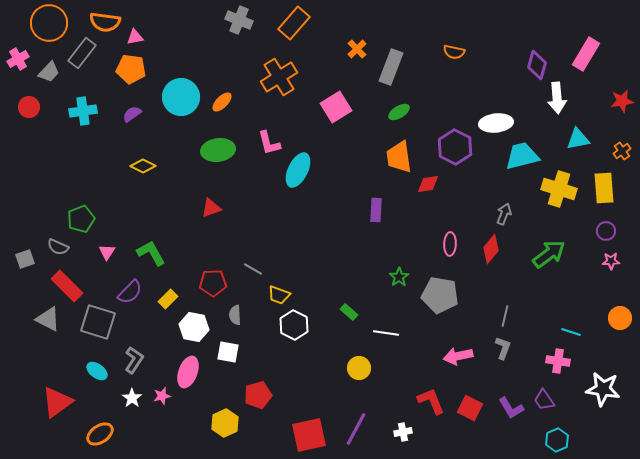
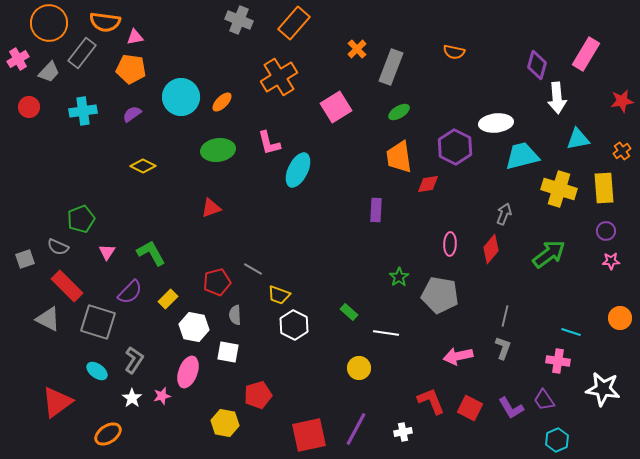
red pentagon at (213, 283): moved 4 px right, 1 px up; rotated 12 degrees counterclockwise
yellow hexagon at (225, 423): rotated 24 degrees counterclockwise
orange ellipse at (100, 434): moved 8 px right
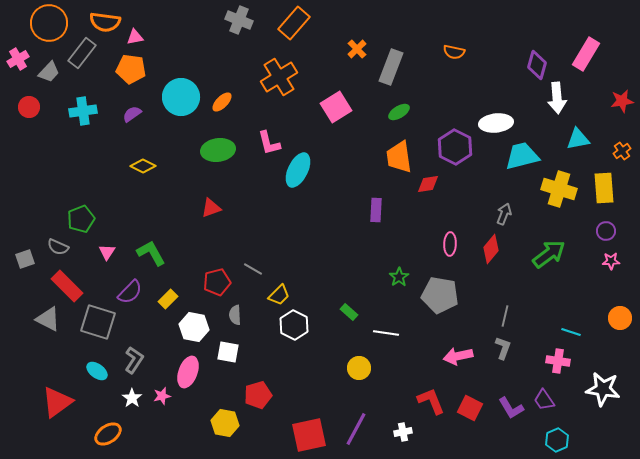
yellow trapezoid at (279, 295): rotated 65 degrees counterclockwise
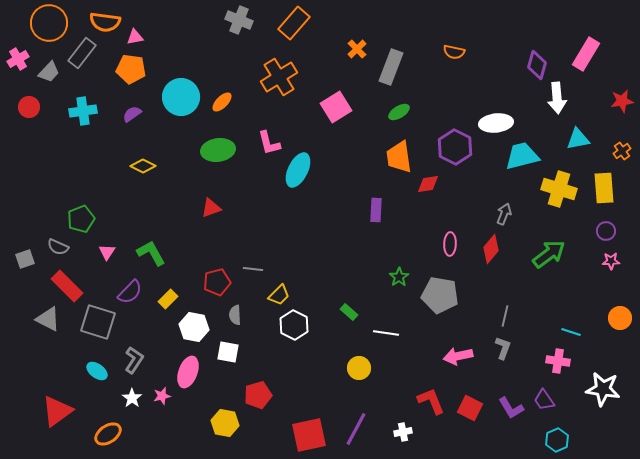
gray line at (253, 269): rotated 24 degrees counterclockwise
red triangle at (57, 402): moved 9 px down
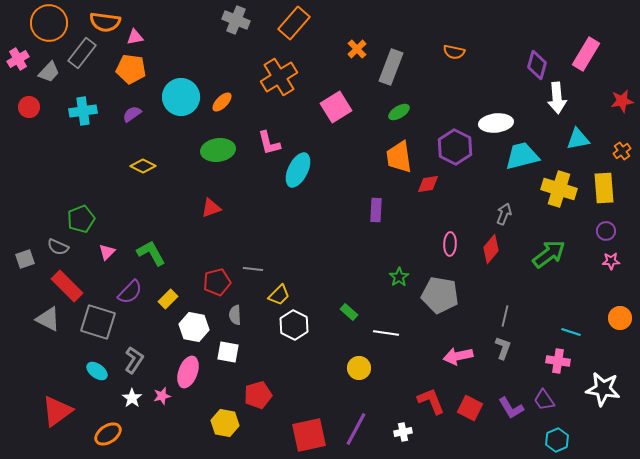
gray cross at (239, 20): moved 3 px left
pink triangle at (107, 252): rotated 12 degrees clockwise
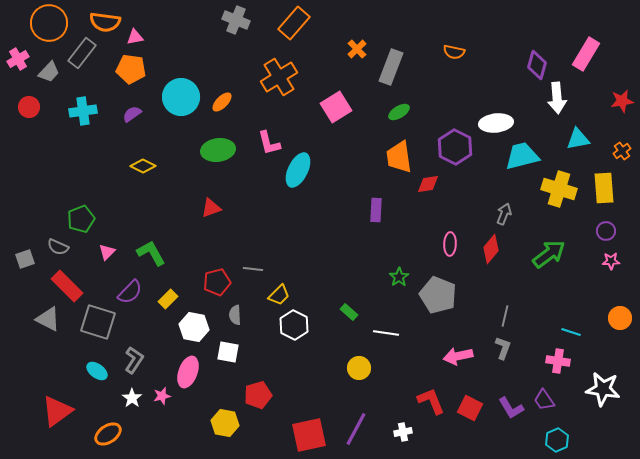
gray pentagon at (440, 295): moved 2 px left; rotated 12 degrees clockwise
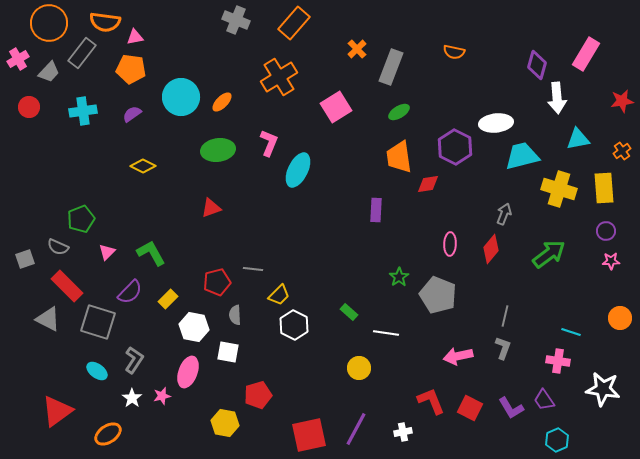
pink L-shape at (269, 143): rotated 144 degrees counterclockwise
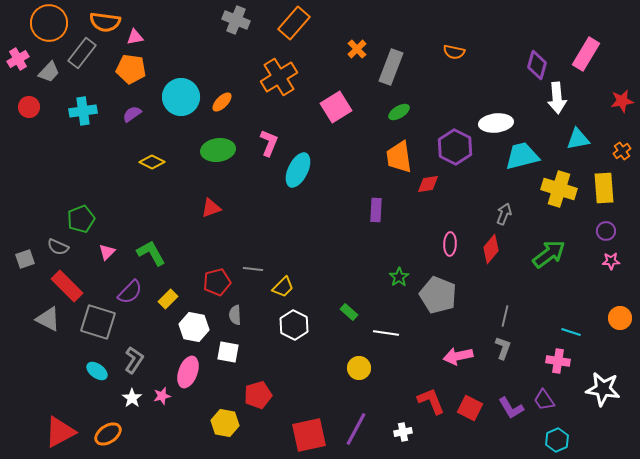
yellow diamond at (143, 166): moved 9 px right, 4 px up
yellow trapezoid at (279, 295): moved 4 px right, 8 px up
red triangle at (57, 411): moved 3 px right, 21 px down; rotated 8 degrees clockwise
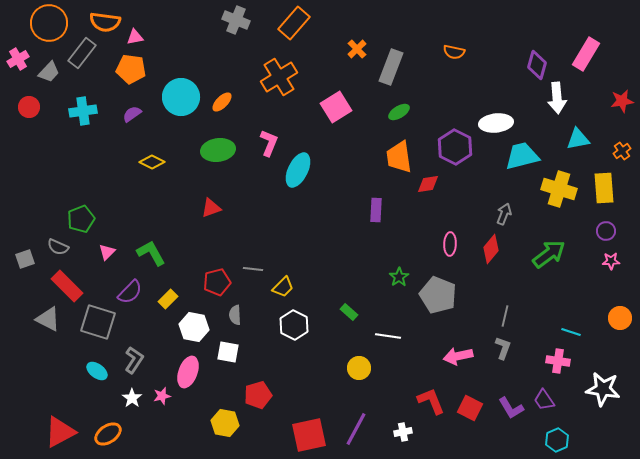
white line at (386, 333): moved 2 px right, 3 px down
